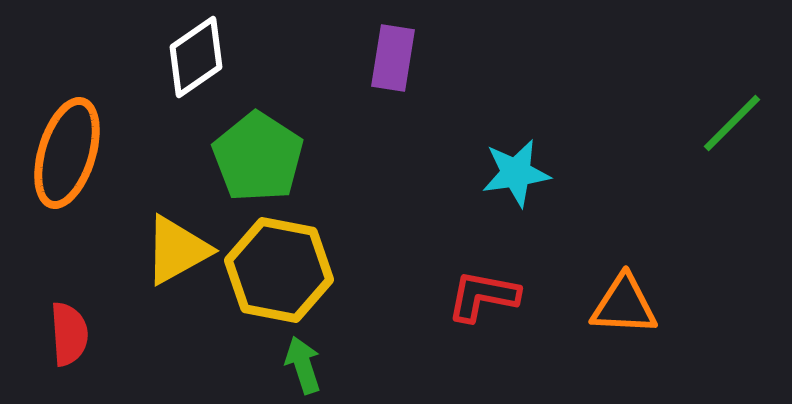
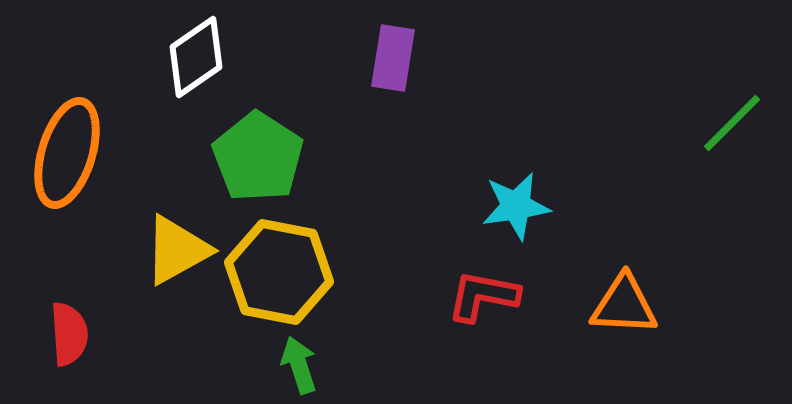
cyan star: moved 33 px down
yellow hexagon: moved 2 px down
green arrow: moved 4 px left
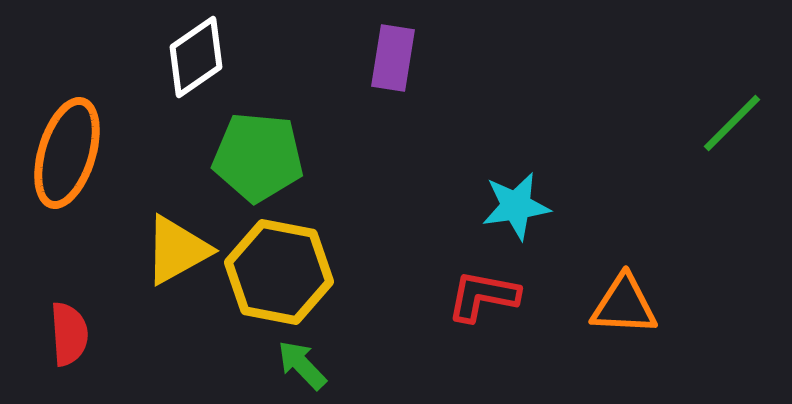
green pentagon: rotated 28 degrees counterclockwise
green arrow: moved 3 px right; rotated 26 degrees counterclockwise
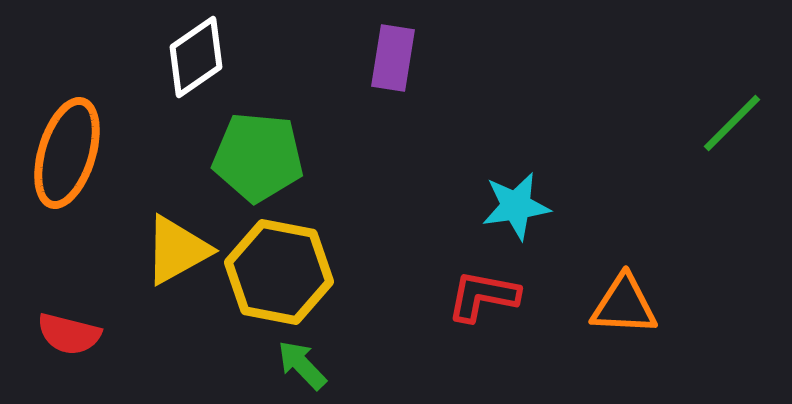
red semicircle: rotated 108 degrees clockwise
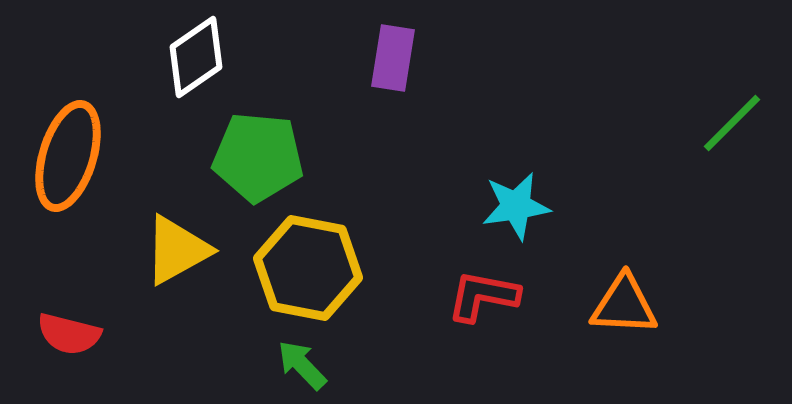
orange ellipse: moved 1 px right, 3 px down
yellow hexagon: moved 29 px right, 4 px up
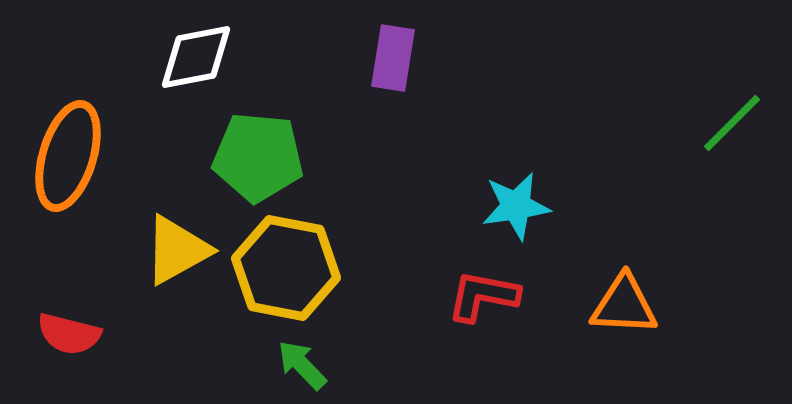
white diamond: rotated 24 degrees clockwise
yellow hexagon: moved 22 px left
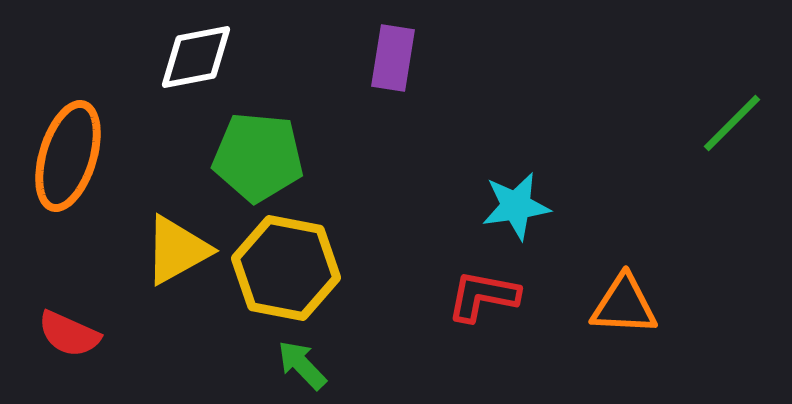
red semicircle: rotated 10 degrees clockwise
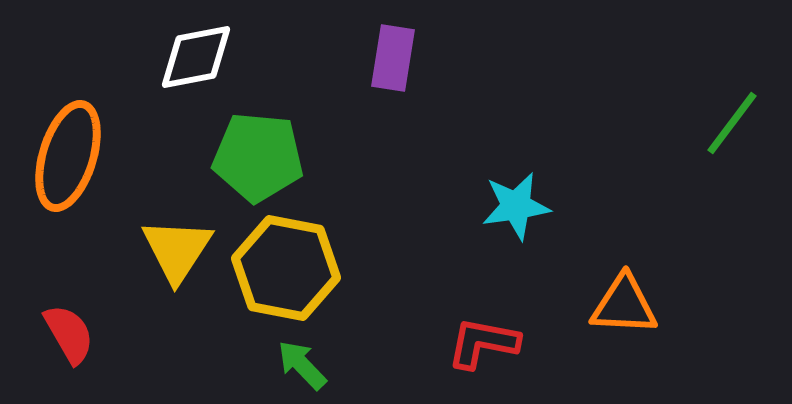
green line: rotated 8 degrees counterclockwise
yellow triangle: rotated 28 degrees counterclockwise
red L-shape: moved 47 px down
red semicircle: rotated 144 degrees counterclockwise
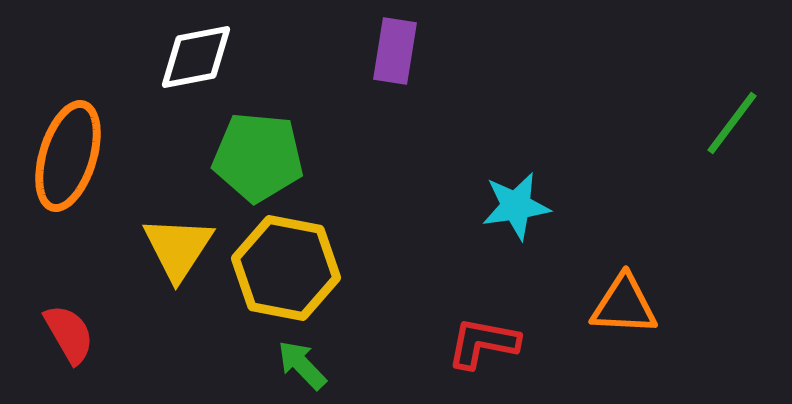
purple rectangle: moved 2 px right, 7 px up
yellow triangle: moved 1 px right, 2 px up
